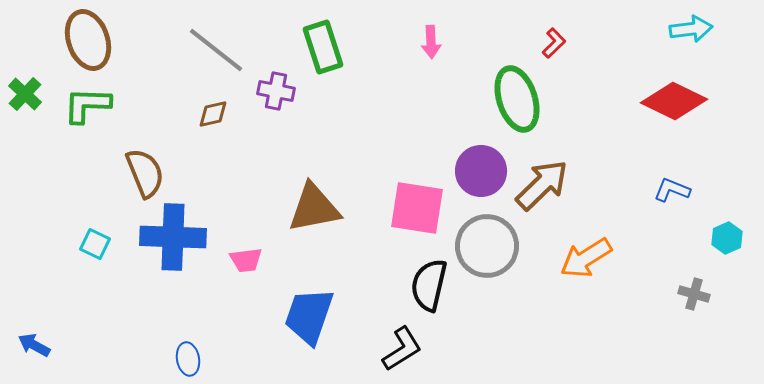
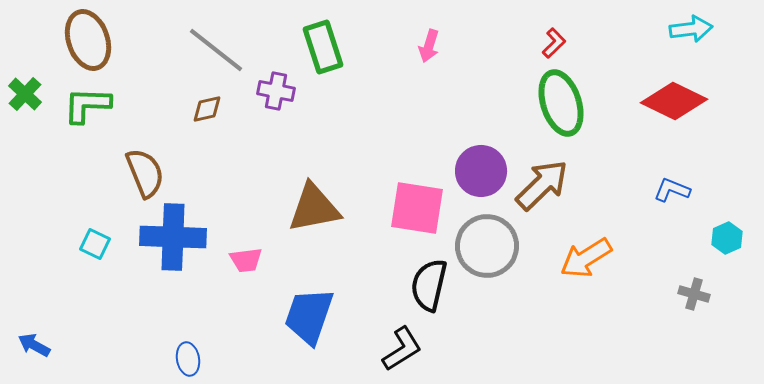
pink arrow: moved 2 px left, 4 px down; rotated 20 degrees clockwise
green ellipse: moved 44 px right, 4 px down
brown diamond: moved 6 px left, 5 px up
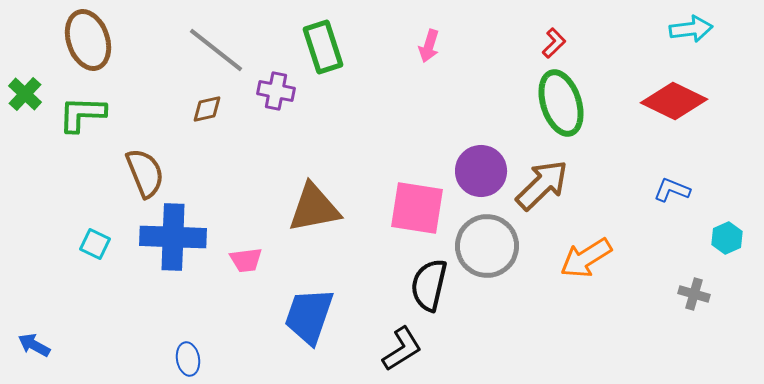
green L-shape: moved 5 px left, 9 px down
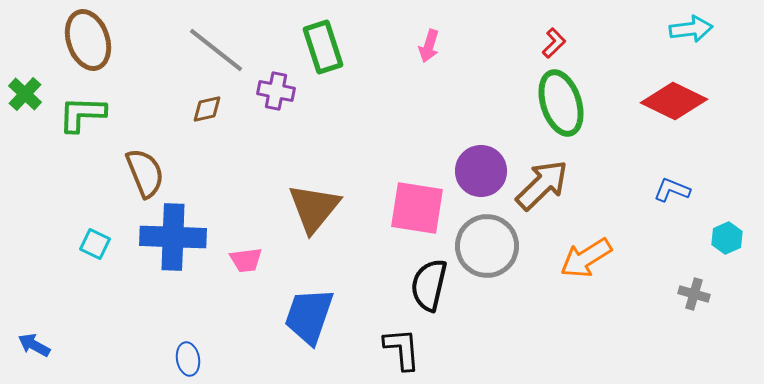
brown triangle: rotated 40 degrees counterclockwise
black L-shape: rotated 63 degrees counterclockwise
